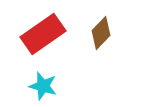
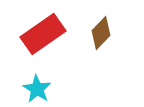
cyan star: moved 6 px left, 3 px down; rotated 16 degrees clockwise
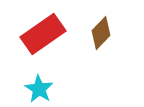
cyan star: moved 2 px right
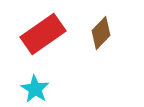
cyan star: moved 4 px left
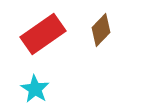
brown diamond: moved 3 px up
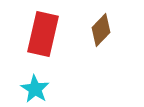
red rectangle: rotated 42 degrees counterclockwise
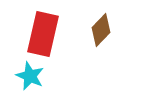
cyan star: moved 5 px left, 13 px up; rotated 8 degrees counterclockwise
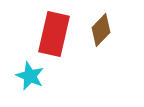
red rectangle: moved 11 px right
